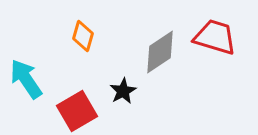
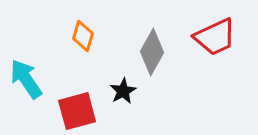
red trapezoid: rotated 138 degrees clockwise
gray diamond: moved 8 px left; rotated 27 degrees counterclockwise
red square: rotated 15 degrees clockwise
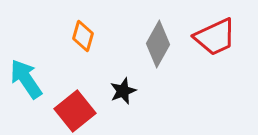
gray diamond: moved 6 px right, 8 px up
black star: rotated 8 degrees clockwise
red square: moved 2 px left; rotated 24 degrees counterclockwise
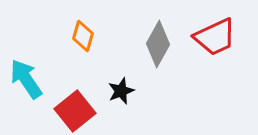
black star: moved 2 px left
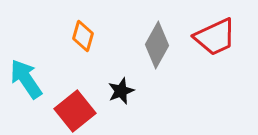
gray diamond: moved 1 px left, 1 px down
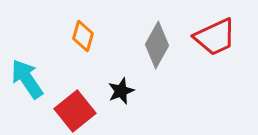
cyan arrow: moved 1 px right
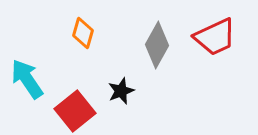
orange diamond: moved 3 px up
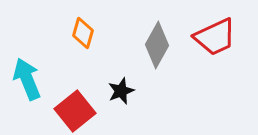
cyan arrow: rotated 12 degrees clockwise
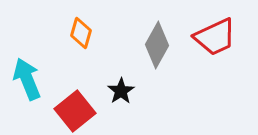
orange diamond: moved 2 px left
black star: rotated 12 degrees counterclockwise
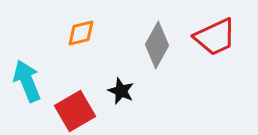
orange diamond: rotated 60 degrees clockwise
cyan arrow: moved 2 px down
black star: rotated 16 degrees counterclockwise
red square: rotated 9 degrees clockwise
